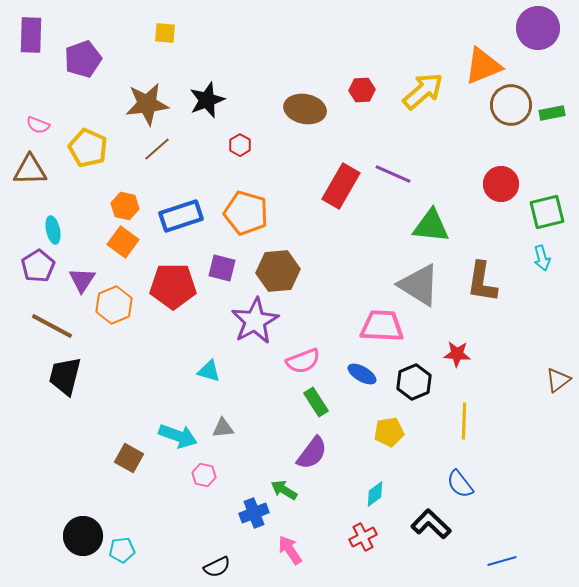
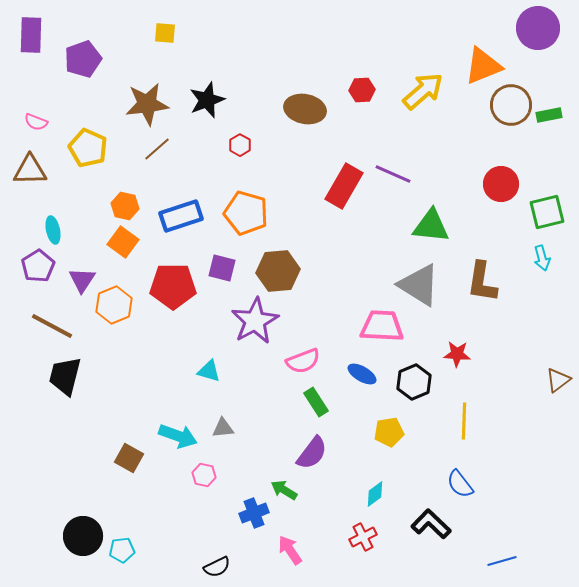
green rectangle at (552, 113): moved 3 px left, 2 px down
pink semicircle at (38, 125): moved 2 px left, 3 px up
red rectangle at (341, 186): moved 3 px right
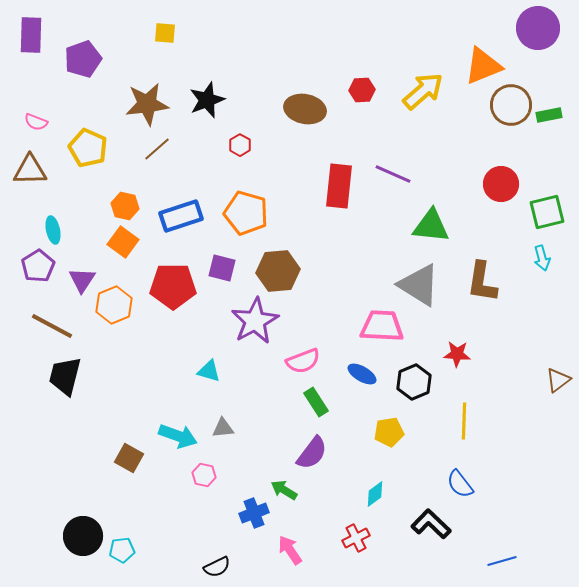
red rectangle at (344, 186): moved 5 px left; rotated 24 degrees counterclockwise
red cross at (363, 537): moved 7 px left, 1 px down
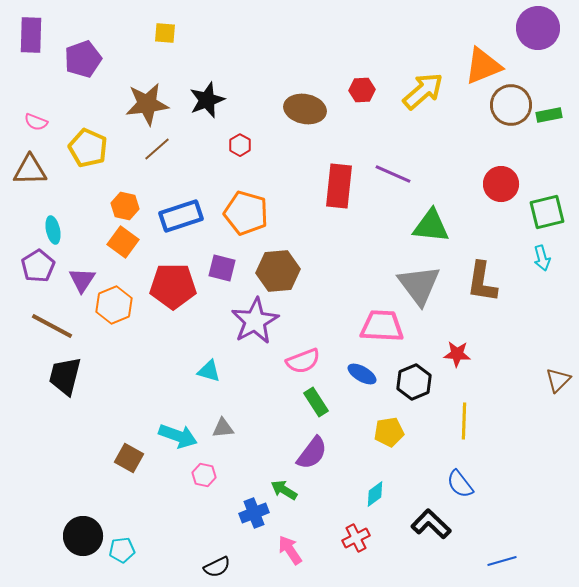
gray triangle at (419, 285): rotated 21 degrees clockwise
brown triangle at (558, 380): rotated 8 degrees counterclockwise
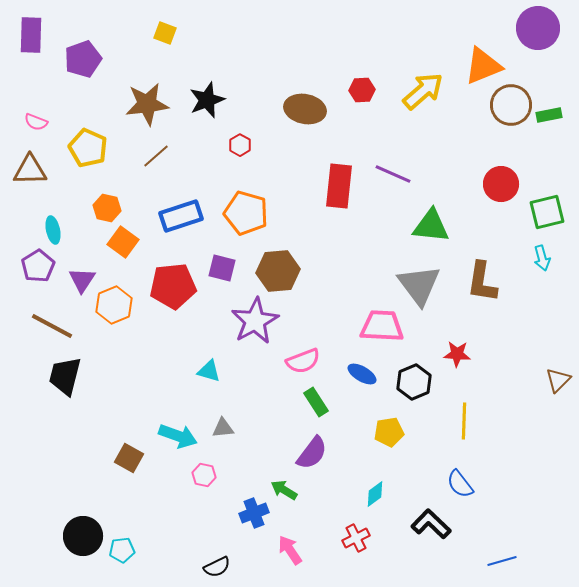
yellow square at (165, 33): rotated 15 degrees clockwise
brown line at (157, 149): moved 1 px left, 7 px down
orange hexagon at (125, 206): moved 18 px left, 2 px down
red pentagon at (173, 286): rotated 6 degrees counterclockwise
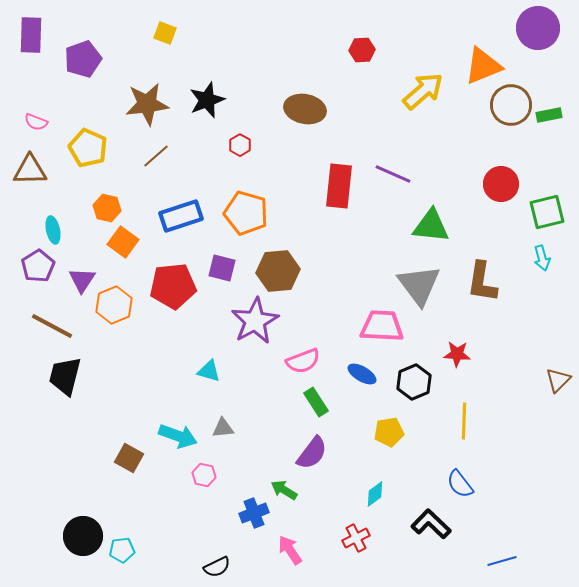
red hexagon at (362, 90): moved 40 px up
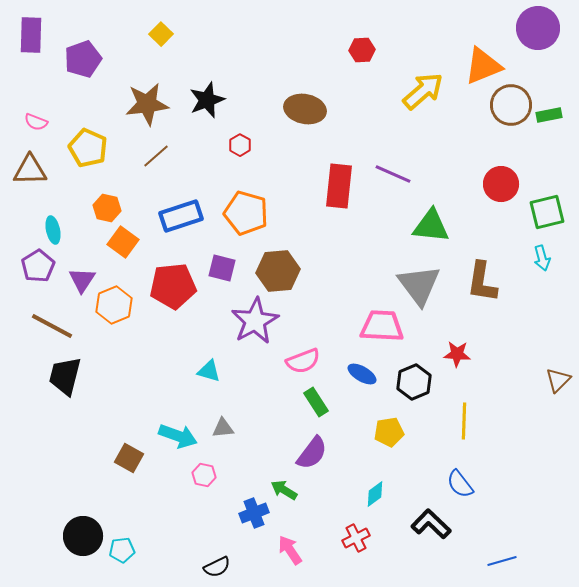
yellow square at (165, 33): moved 4 px left, 1 px down; rotated 25 degrees clockwise
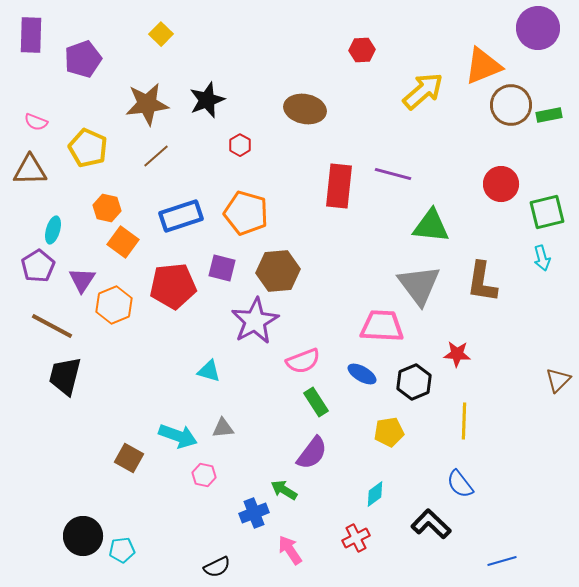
purple line at (393, 174): rotated 9 degrees counterclockwise
cyan ellipse at (53, 230): rotated 28 degrees clockwise
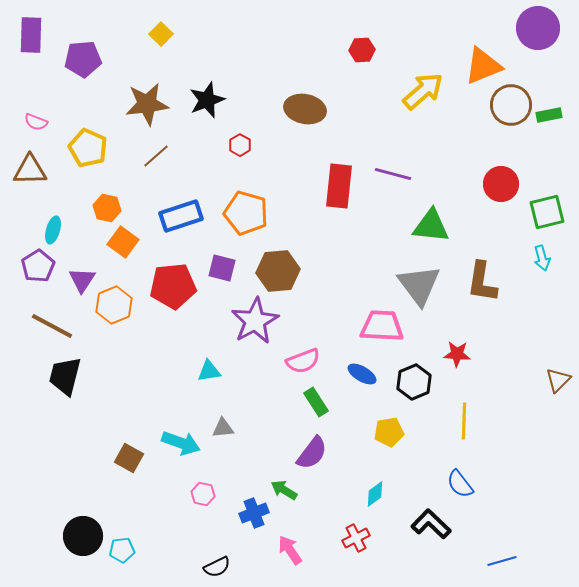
purple pentagon at (83, 59): rotated 15 degrees clockwise
cyan triangle at (209, 371): rotated 25 degrees counterclockwise
cyan arrow at (178, 436): moved 3 px right, 7 px down
pink hexagon at (204, 475): moved 1 px left, 19 px down
